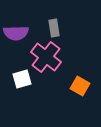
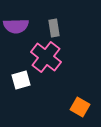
purple semicircle: moved 7 px up
white square: moved 1 px left, 1 px down
orange square: moved 21 px down
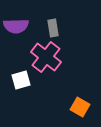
gray rectangle: moved 1 px left
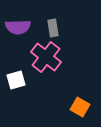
purple semicircle: moved 2 px right, 1 px down
white square: moved 5 px left
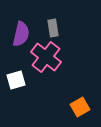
purple semicircle: moved 3 px right, 7 px down; rotated 75 degrees counterclockwise
orange square: rotated 30 degrees clockwise
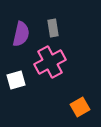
pink cross: moved 4 px right, 5 px down; rotated 24 degrees clockwise
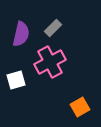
gray rectangle: rotated 54 degrees clockwise
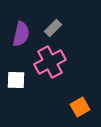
white square: rotated 18 degrees clockwise
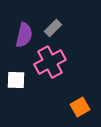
purple semicircle: moved 3 px right, 1 px down
